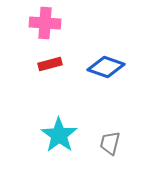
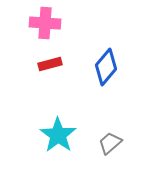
blue diamond: rotated 69 degrees counterclockwise
cyan star: moved 1 px left
gray trapezoid: rotated 35 degrees clockwise
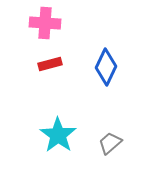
blue diamond: rotated 15 degrees counterclockwise
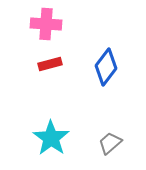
pink cross: moved 1 px right, 1 px down
blue diamond: rotated 12 degrees clockwise
cyan star: moved 7 px left, 3 px down
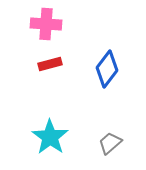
blue diamond: moved 1 px right, 2 px down
cyan star: moved 1 px left, 1 px up
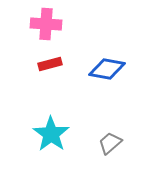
blue diamond: rotated 63 degrees clockwise
cyan star: moved 1 px right, 3 px up
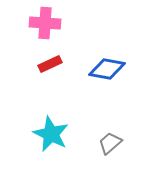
pink cross: moved 1 px left, 1 px up
red rectangle: rotated 10 degrees counterclockwise
cyan star: rotated 9 degrees counterclockwise
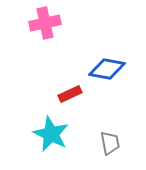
pink cross: rotated 16 degrees counterclockwise
red rectangle: moved 20 px right, 30 px down
gray trapezoid: rotated 120 degrees clockwise
